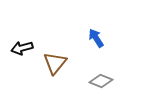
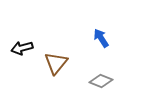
blue arrow: moved 5 px right
brown triangle: moved 1 px right
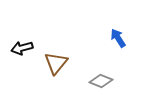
blue arrow: moved 17 px right
